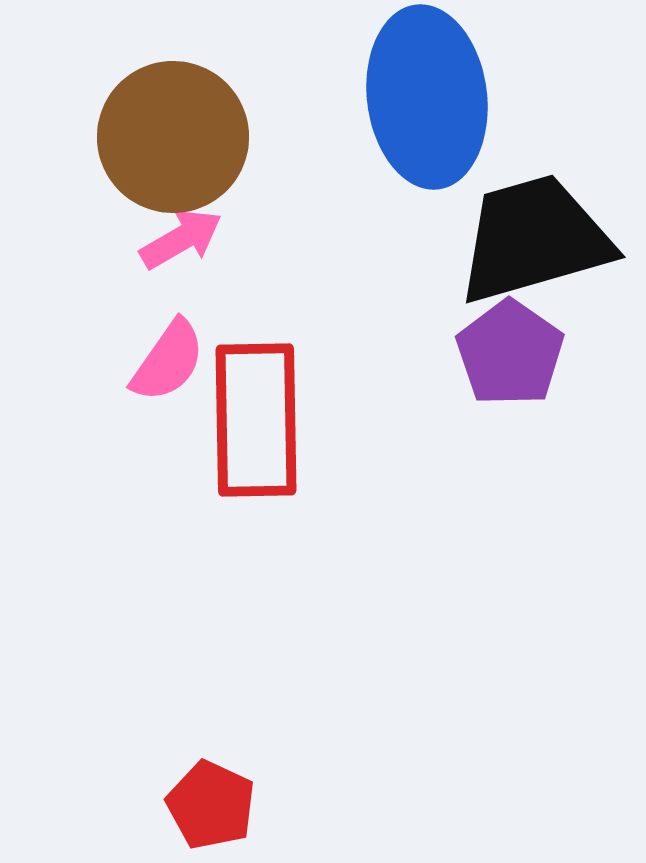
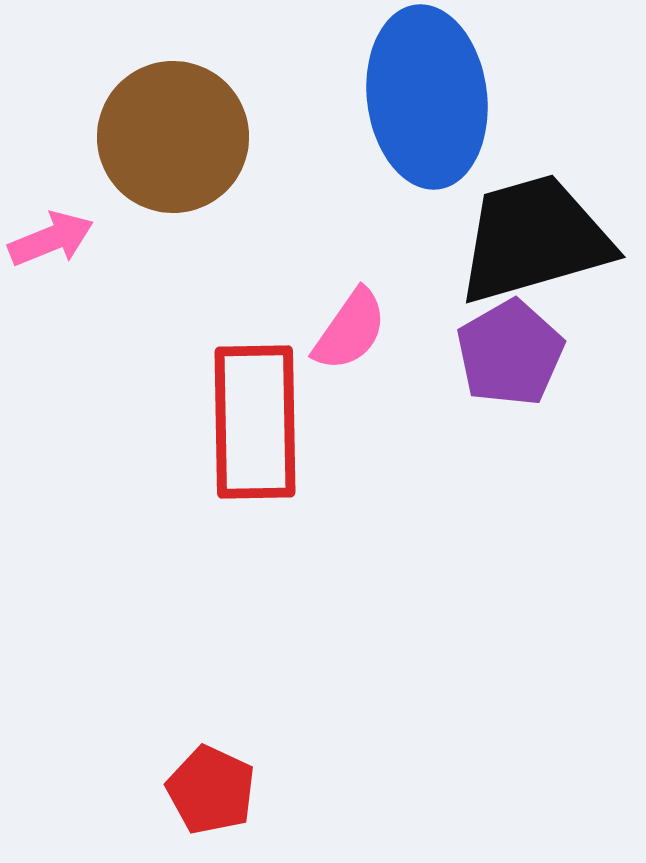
pink arrow: moved 130 px left; rotated 8 degrees clockwise
purple pentagon: rotated 7 degrees clockwise
pink semicircle: moved 182 px right, 31 px up
red rectangle: moved 1 px left, 2 px down
red pentagon: moved 15 px up
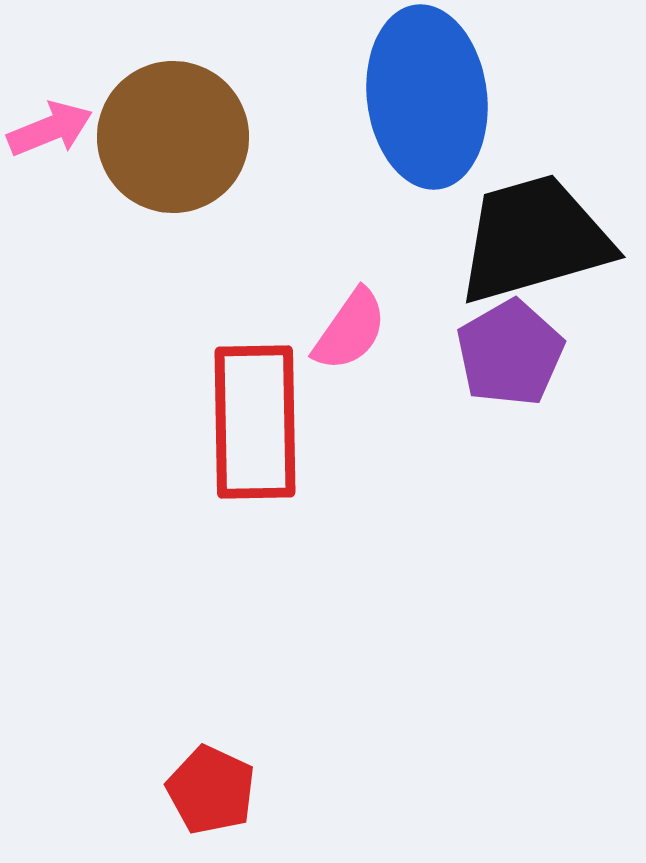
pink arrow: moved 1 px left, 110 px up
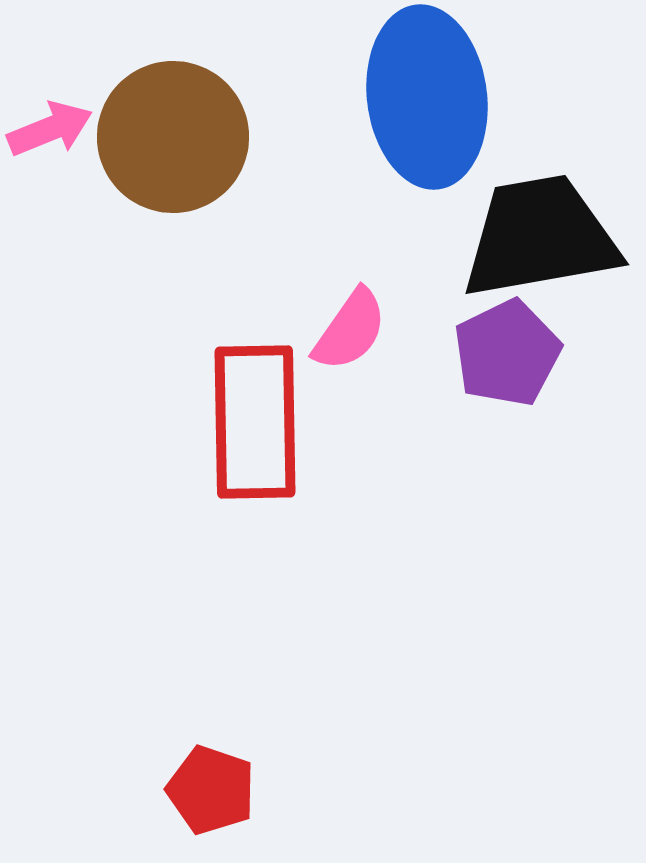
black trapezoid: moved 6 px right, 2 px up; rotated 6 degrees clockwise
purple pentagon: moved 3 px left; rotated 4 degrees clockwise
red pentagon: rotated 6 degrees counterclockwise
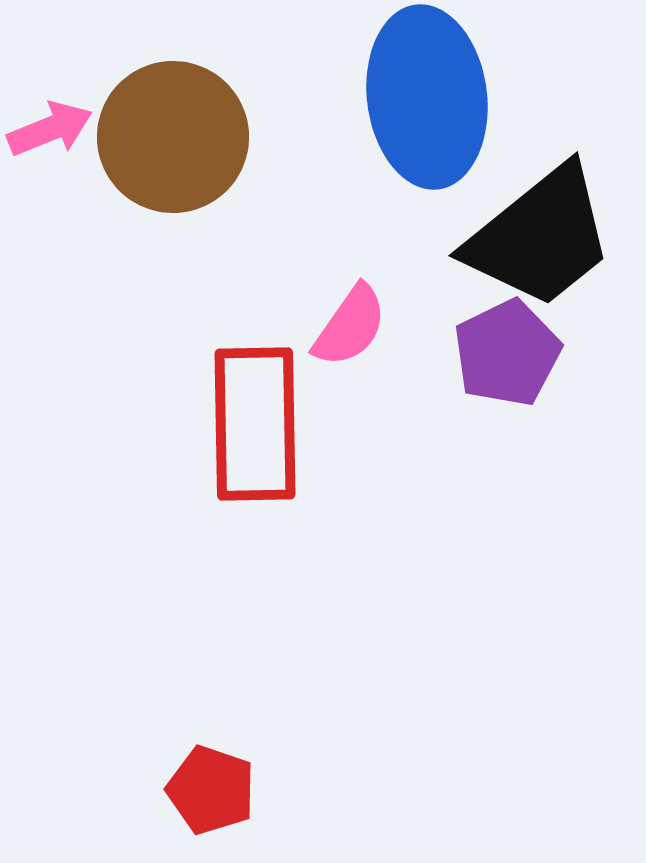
black trapezoid: rotated 151 degrees clockwise
pink semicircle: moved 4 px up
red rectangle: moved 2 px down
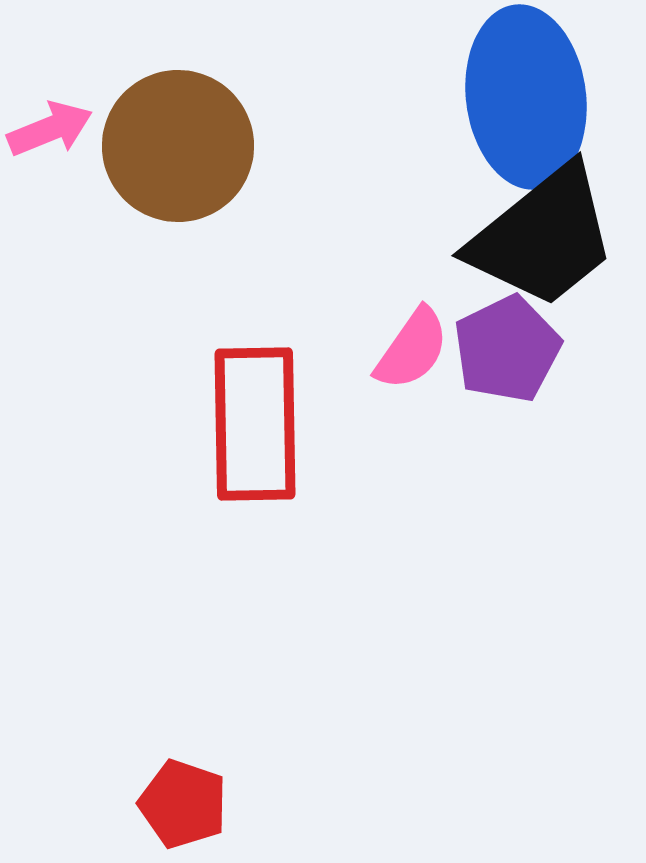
blue ellipse: moved 99 px right
brown circle: moved 5 px right, 9 px down
black trapezoid: moved 3 px right
pink semicircle: moved 62 px right, 23 px down
purple pentagon: moved 4 px up
red pentagon: moved 28 px left, 14 px down
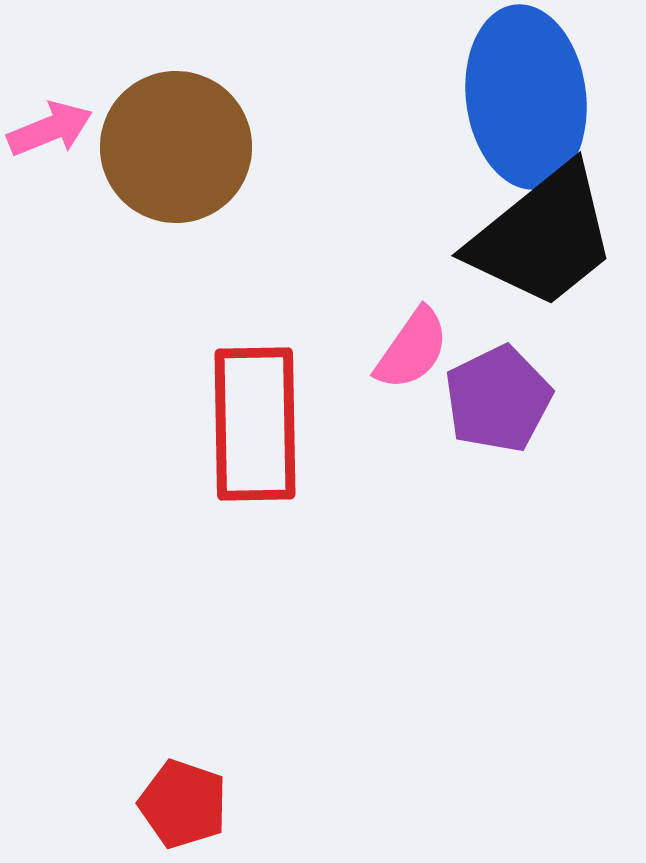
brown circle: moved 2 px left, 1 px down
purple pentagon: moved 9 px left, 50 px down
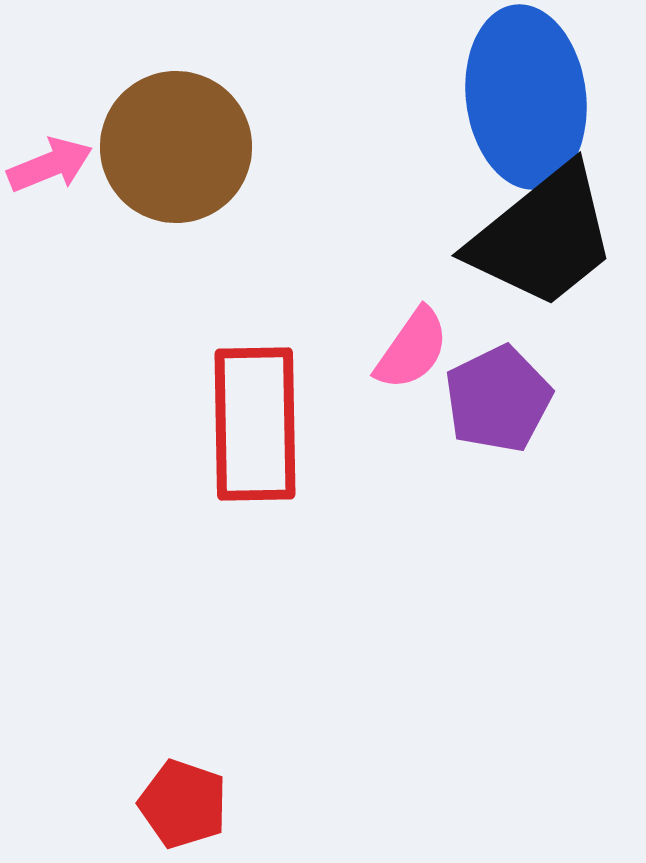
pink arrow: moved 36 px down
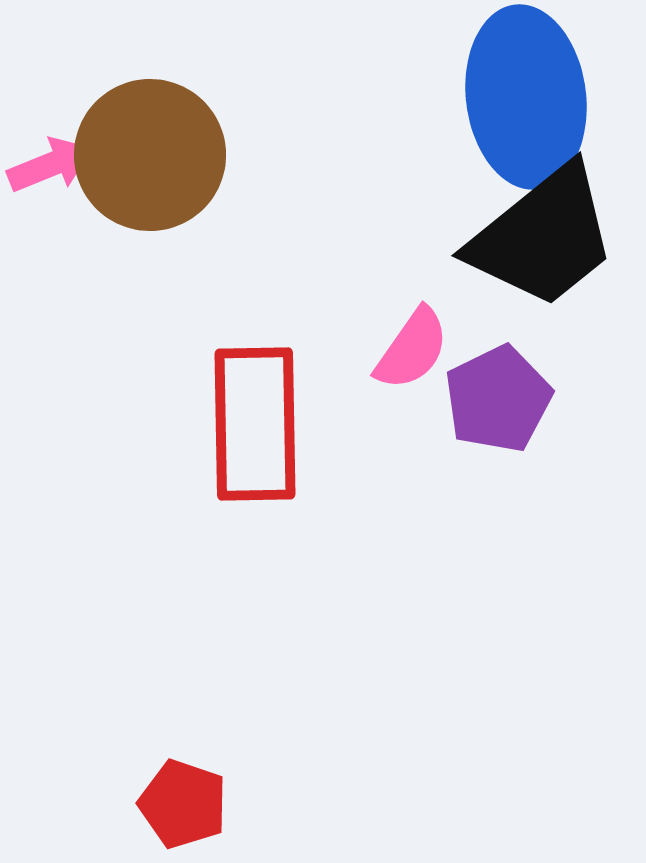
brown circle: moved 26 px left, 8 px down
